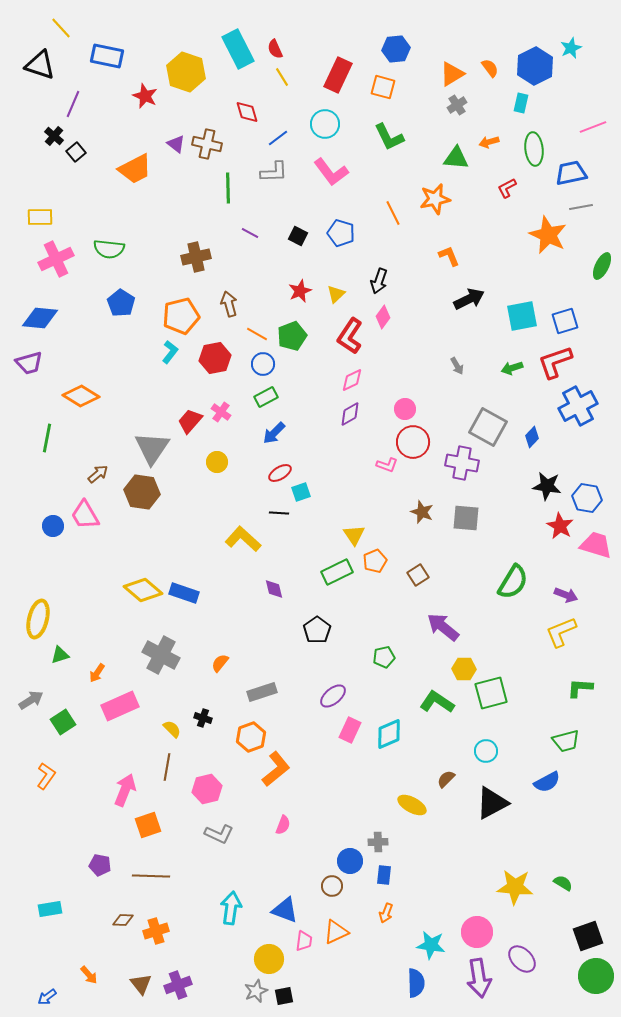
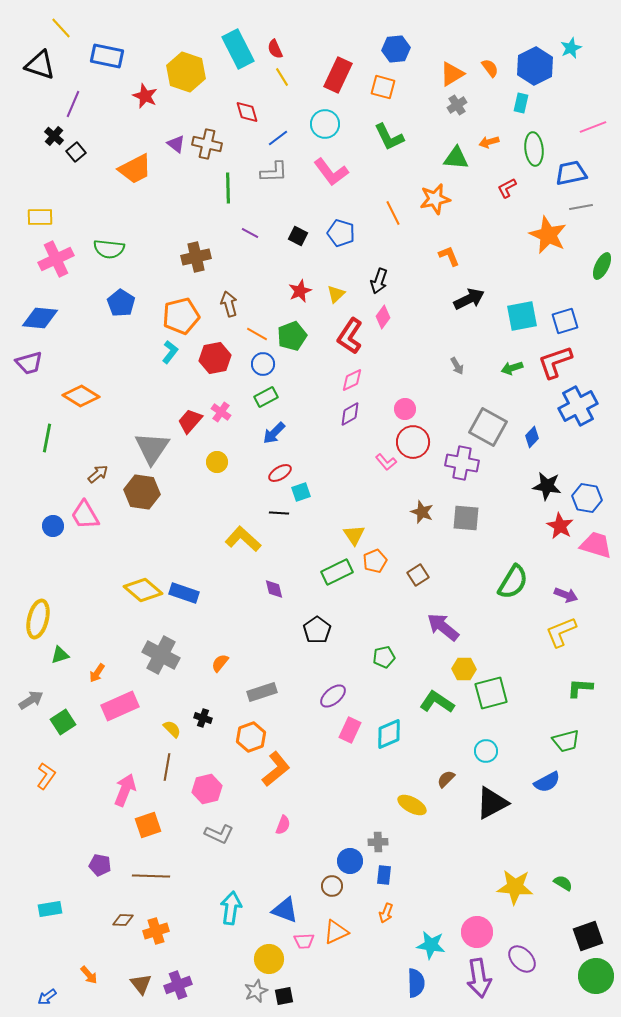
pink L-shape at (387, 465): moved 1 px left, 3 px up; rotated 30 degrees clockwise
pink trapezoid at (304, 941): rotated 80 degrees clockwise
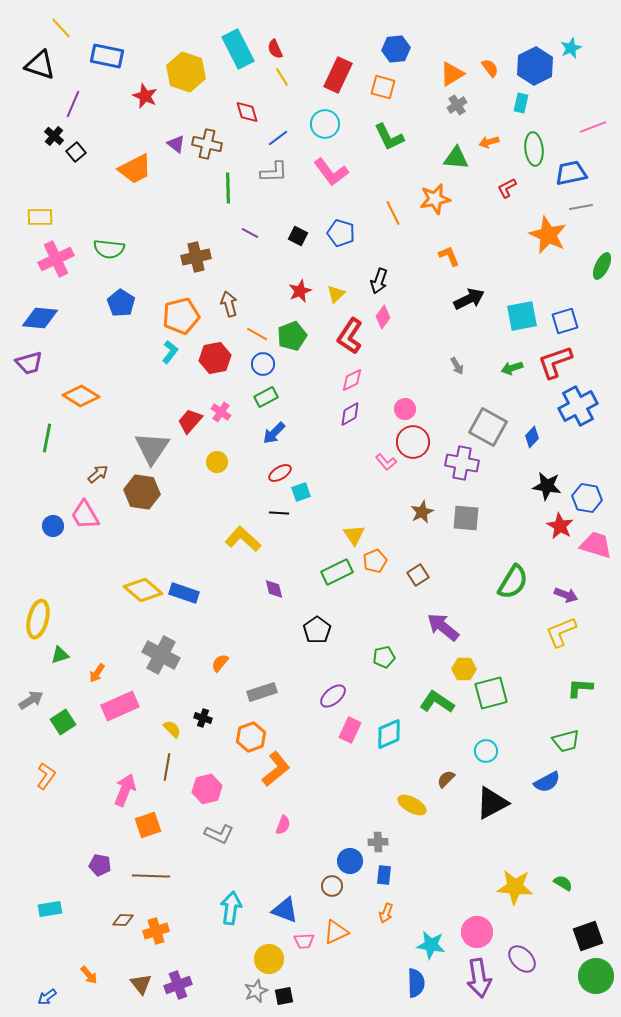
brown star at (422, 512): rotated 25 degrees clockwise
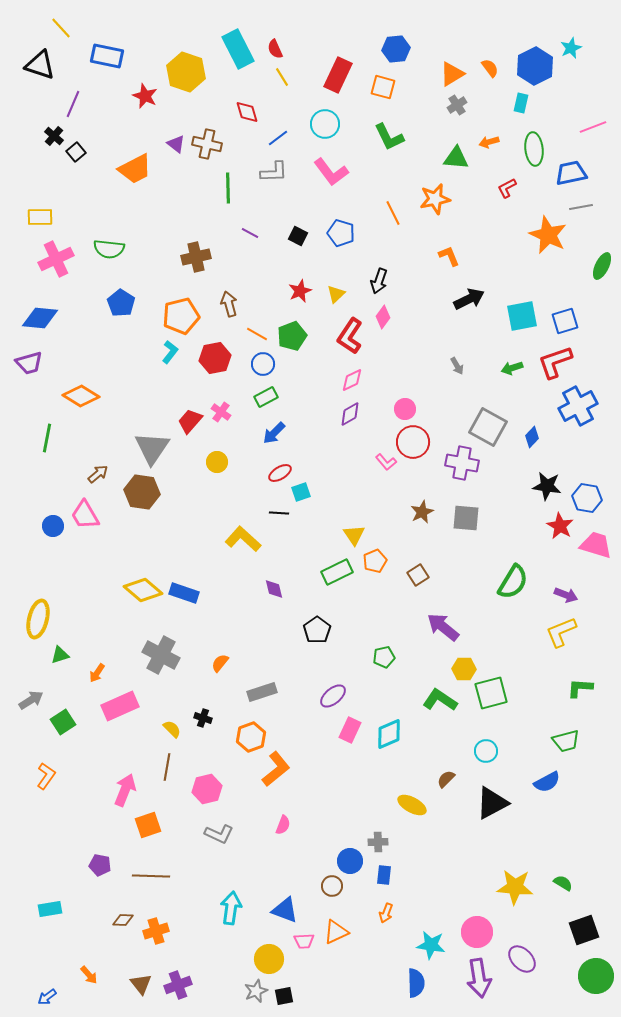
green L-shape at (437, 702): moved 3 px right, 2 px up
black square at (588, 936): moved 4 px left, 6 px up
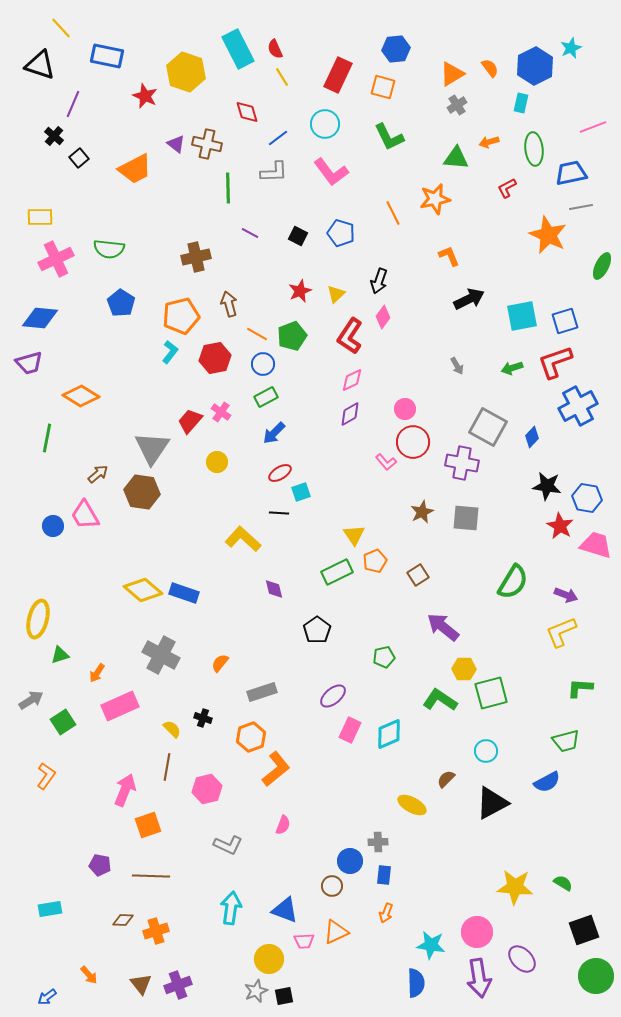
black square at (76, 152): moved 3 px right, 6 px down
gray L-shape at (219, 834): moved 9 px right, 11 px down
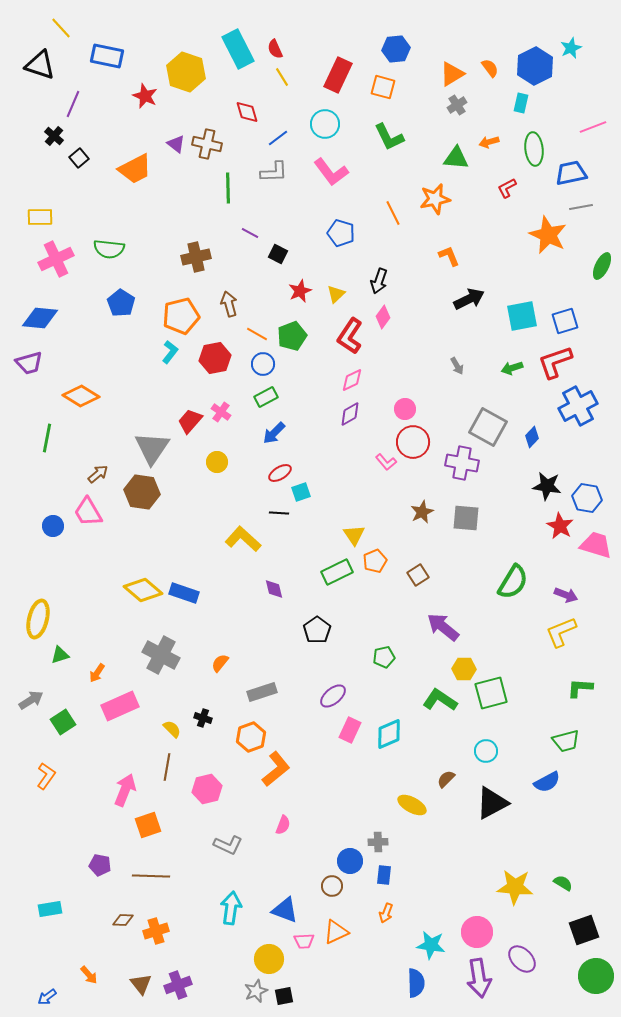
black square at (298, 236): moved 20 px left, 18 px down
pink trapezoid at (85, 515): moved 3 px right, 3 px up
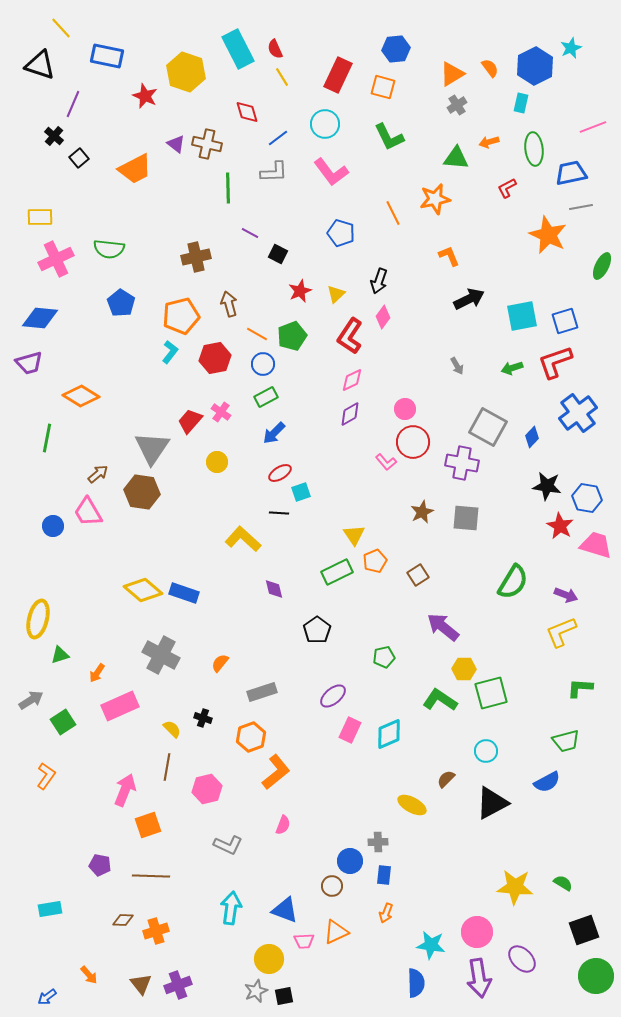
blue cross at (578, 406): moved 7 px down; rotated 9 degrees counterclockwise
orange L-shape at (276, 769): moved 3 px down
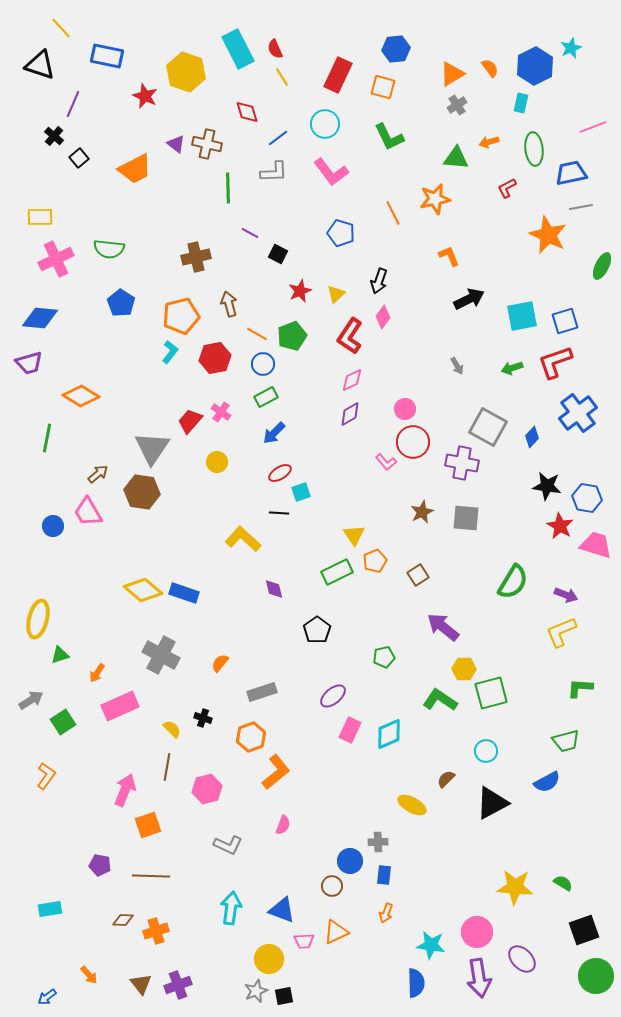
blue triangle at (285, 910): moved 3 px left
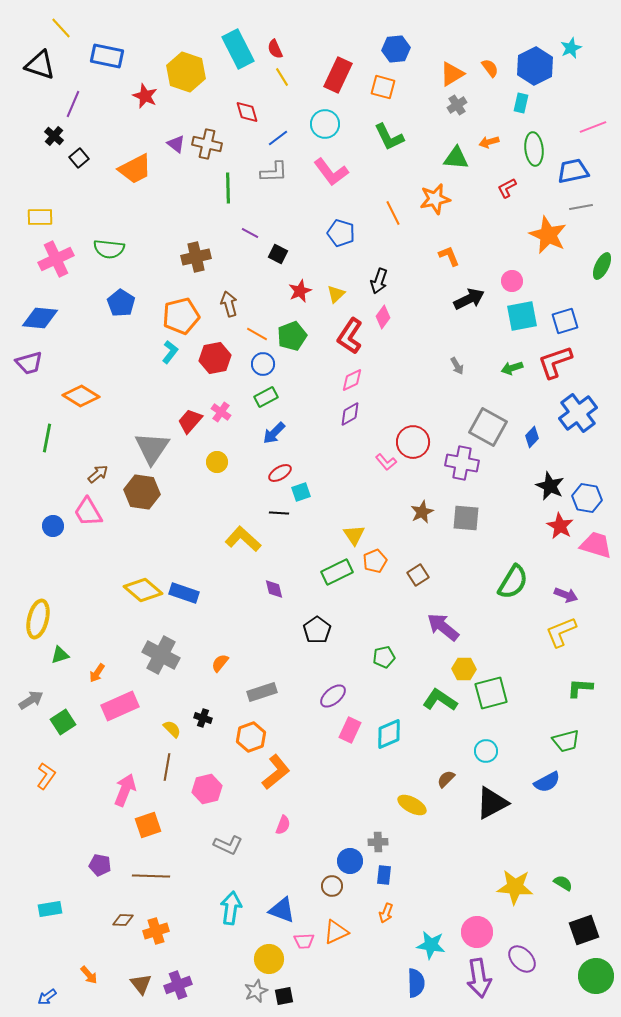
blue trapezoid at (571, 173): moved 2 px right, 2 px up
pink circle at (405, 409): moved 107 px right, 128 px up
black star at (547, 486): moved 3 px right; rotated 16 degrees clockwise
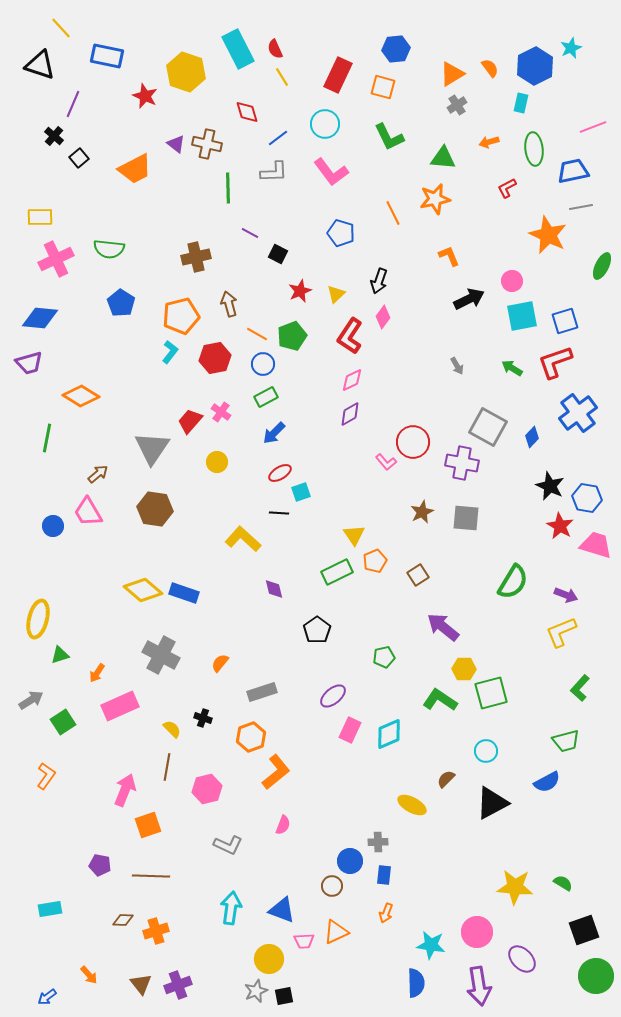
green triangle at (456, 158): moved 13 px left
green arrow at (512, 368): rotated 50 degrees clockwise
brown hexagon at (142, 492): moved 13 px right, 17 px down
green L-shape at (580, 688): rotated 52 degrees counterclockwise
purple arrow at (479, 978): moved 8 px down
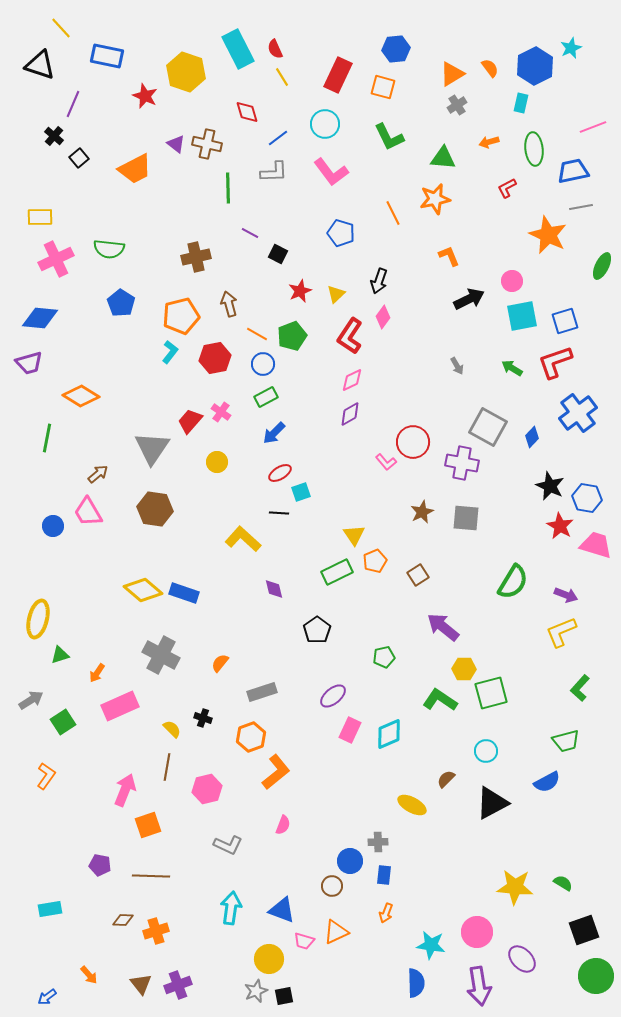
pink trapezoid at (304, 941): rotated 20 degrees clockwise
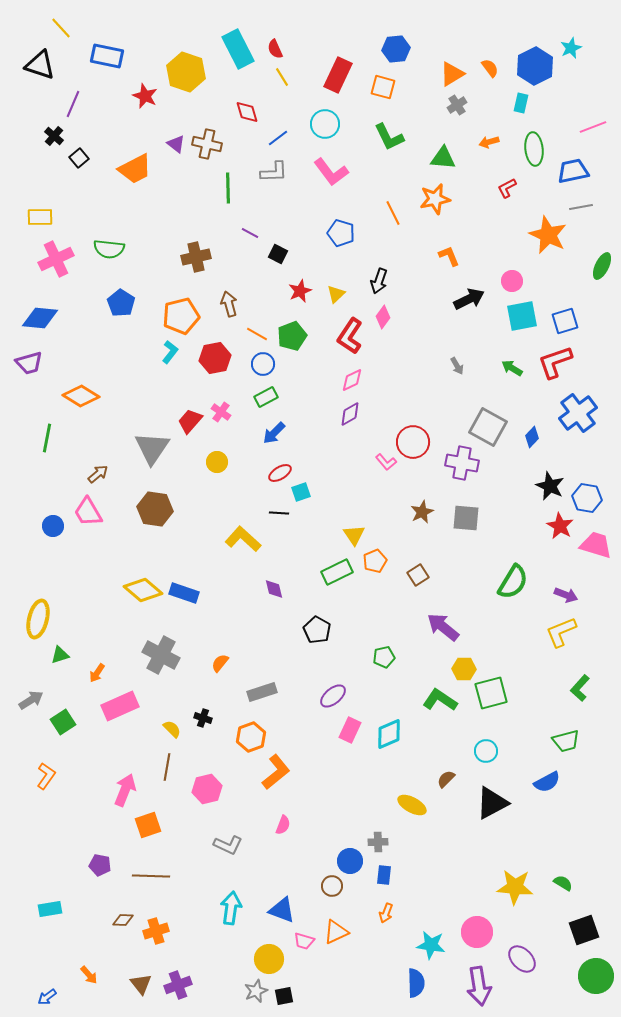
black pentagon at (317, 630): rotated 8 degrees counterclockwise
